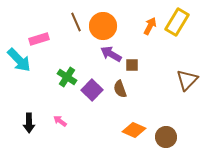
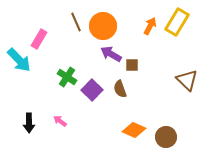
pink rectangle: rotated 42 degrees counterclockwise
brown triangle: rotated 30 degrees counterclockwise
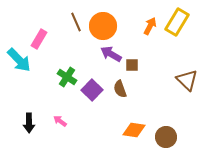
orange diamond: rotated 15 degrees counterclockwise
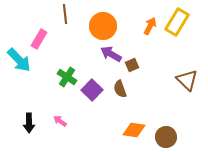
brown line: moved 11 px left, 8 px up; rotated 18 degrees clockwise
brown square: rotated 24 degrees counterclockwise
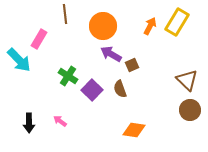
green cross: moved 1 px right, 1 px up
brown circle: moved 24 px right, 27 px up
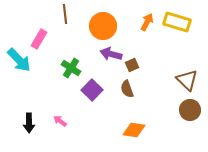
yellow rectangle: rotated 76 degrees clockwise
orange arrow: moved 3 px left, 4 px up
purple arrow: rotated 15 degrees counterclockwise
green cross: moved 3 px right, 8 px up
brown semicircle: moved 7 px right
